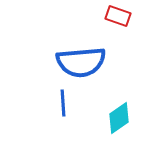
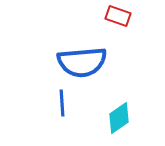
blue semicircle: moved 1 px right
blue line: moved 1 px left
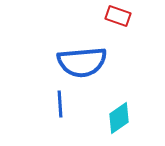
blue line: moved 2 px left, 1 px down
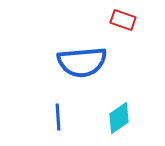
red rectangle: moved 5 px right, 4 px down
blue line: moved 2 px left, 13 px down
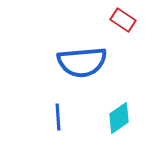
red rectangle: rotated 15 degrees clockwise
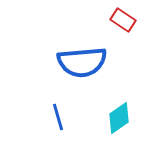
blue line: rotated 12 degrees counterclockwise
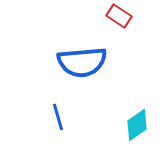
red rectangle: moved 4 px left, 4 px up
cyan diamond: moved 18 px right, 7 px down
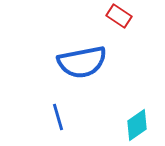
blue semicircle: rotated 6 degrees counterclockwise
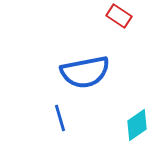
blue semicircle: moved 3 px right, 10 px down
blue line: moved 2 px right, 1 px down
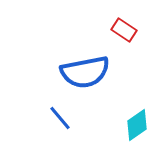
red rectangle: moved 5 px right, 14 px down
blue line: rotated 24 degrees counterclockwise
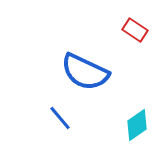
red rectangle: moved 11 px right
blue semicircle: rotated 36 degrees clockwise
